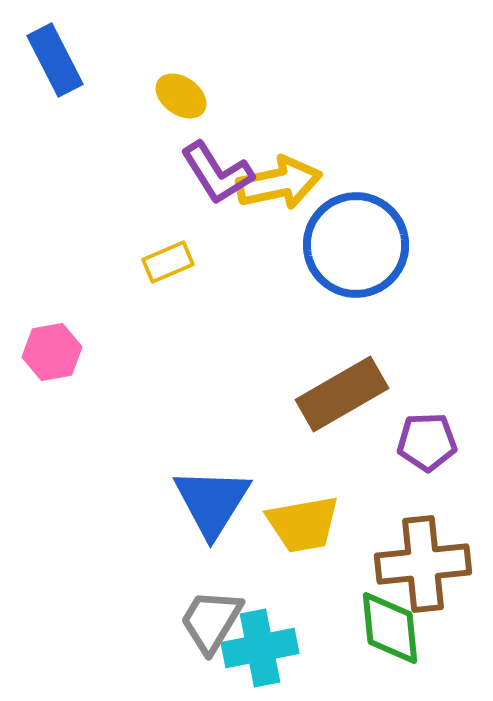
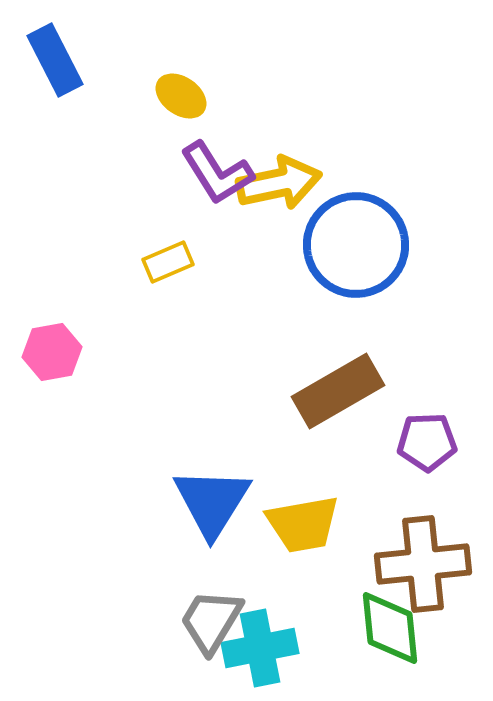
brown rectangle: moved 4 px left, 3 px up
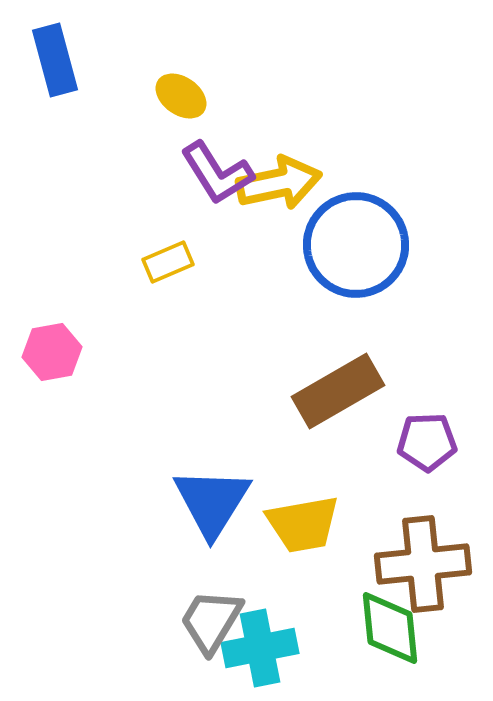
blue rectangle: rotated 12 degrees clockwise
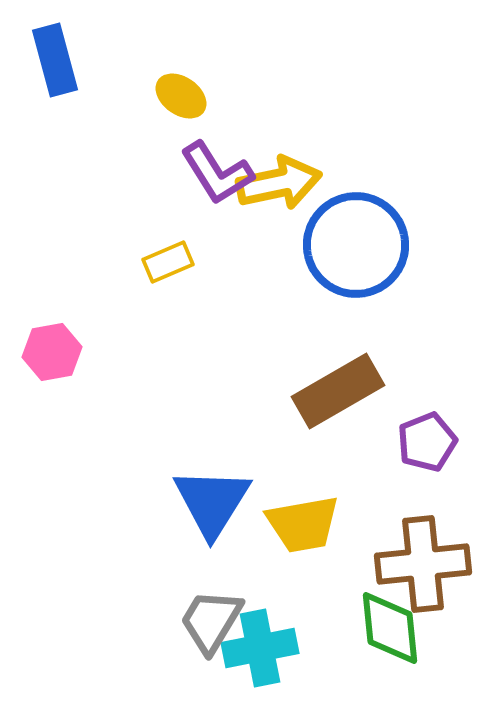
purple pentagon: rotated 20 degrees counterclockwise
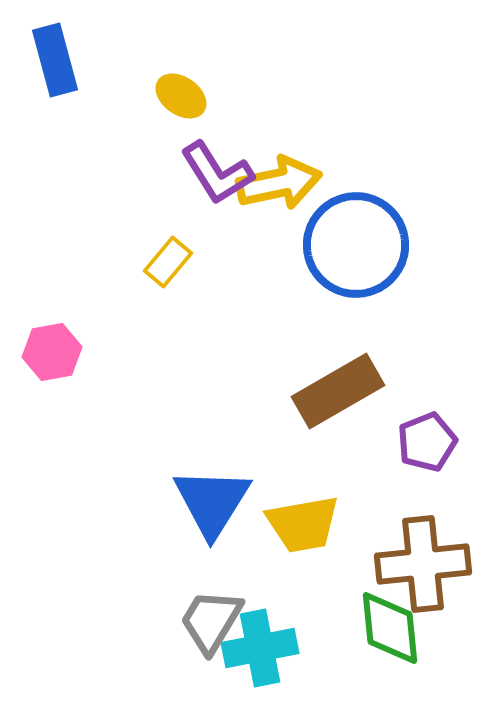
yellow rectangle: rotated 27 degrees counterclockwise
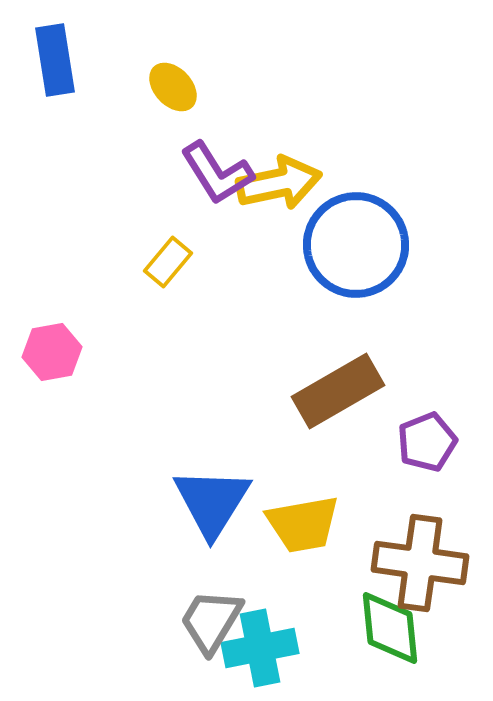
blue rectangle: rotated 6 degrees clockwise
yellow ellipse: moved 8 px left, 9 px up; rotated 12 degrees clockwise
brown cross: moved 3 px left, 1 px up; rotated 14 degrees clockwise
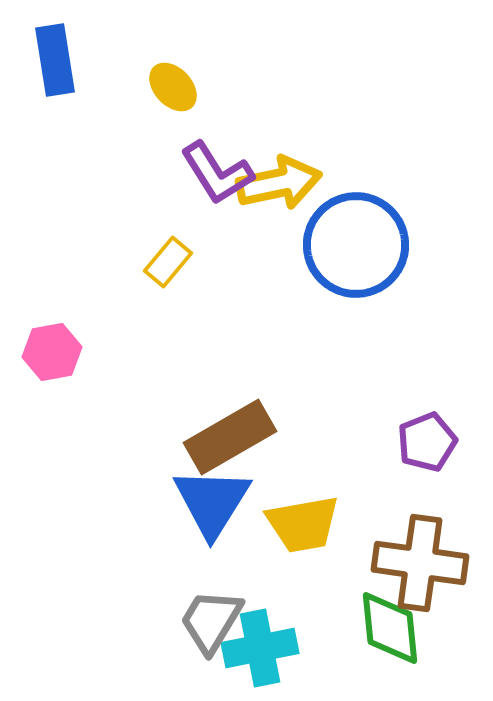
brown rectangle: moved 108 px left, 46 px down
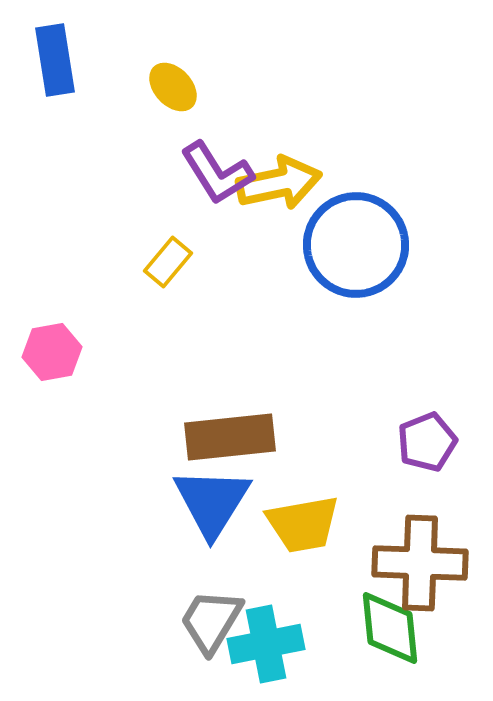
brown rectangle: rotated 24 degrees clockwise
brown cross: rotated 6 degrees counterclockwise
cyan cross: moved 6 px right, 4 px up
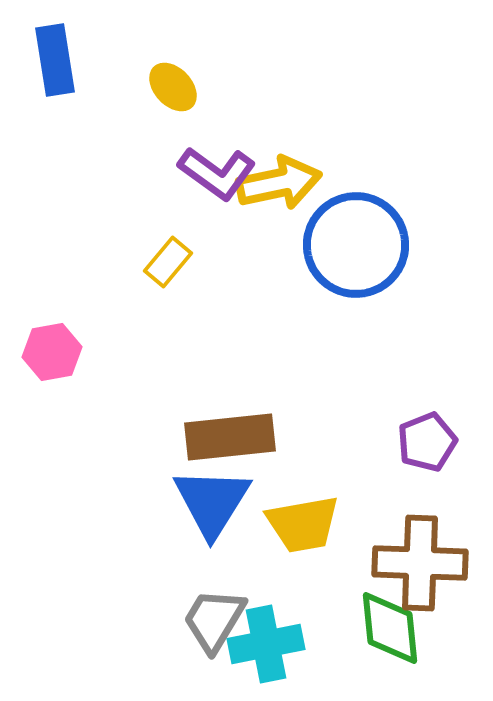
purple L-shape: rotated 22 degrees counterclockwise
gray trapezoid: moved 3 px right, 1 px up
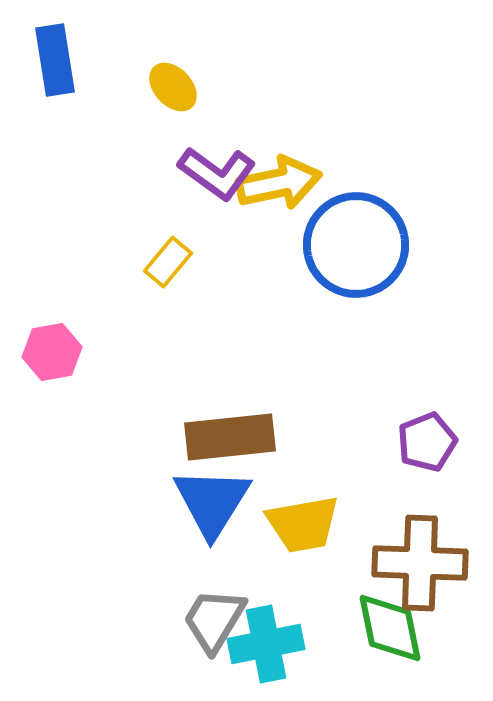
green diamond: rotated 6 degrees counterclockwise
